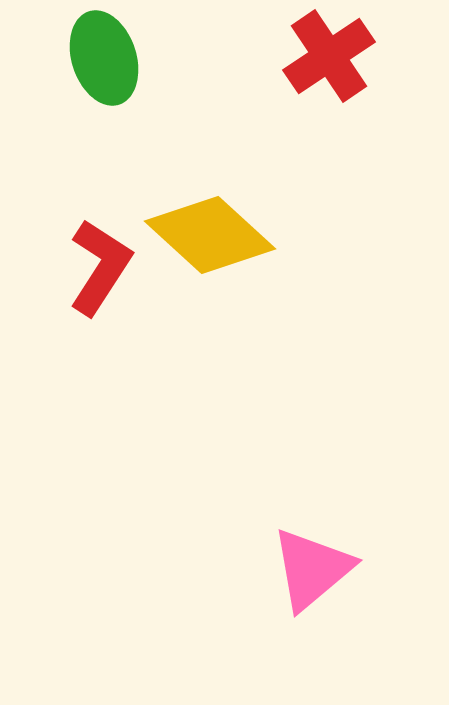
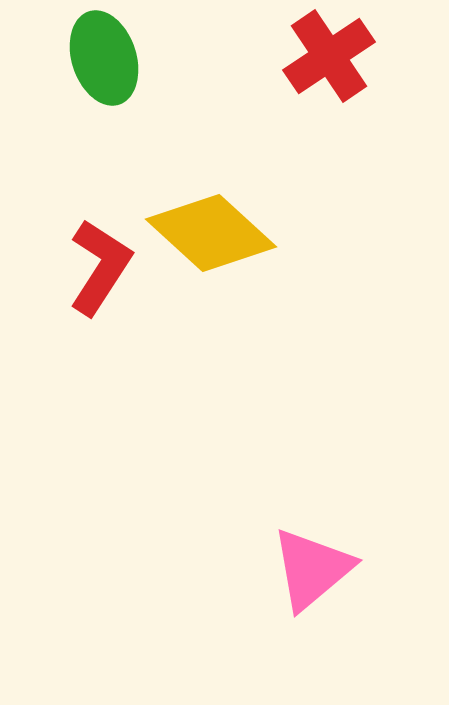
yellow diamond: moved 1 px right, 2 px up
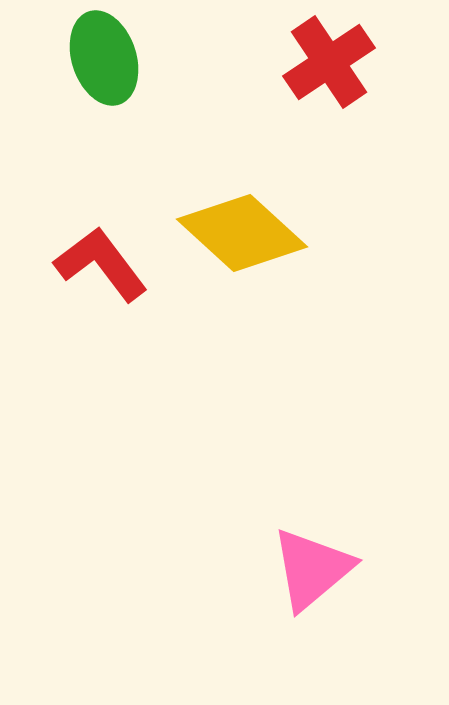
red cross: moved 6 px down
yellow diamond: moved 31 px right
red L-shape: moved 1 px right, 3 px up; rotated 70 degrees counterclockwise
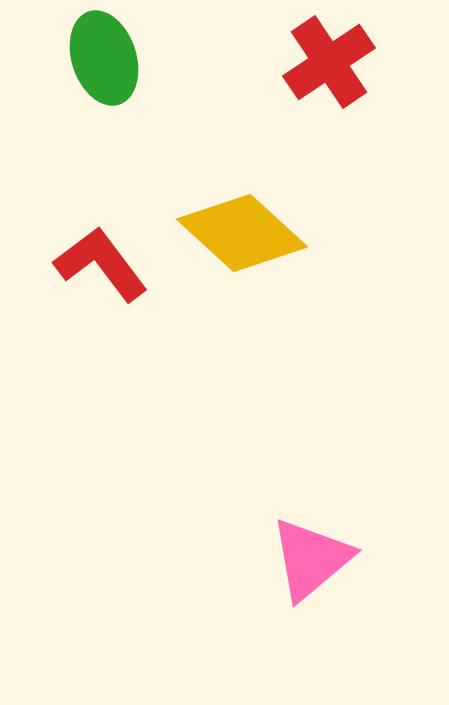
pink triangle: moved 1 px left, 10 px up
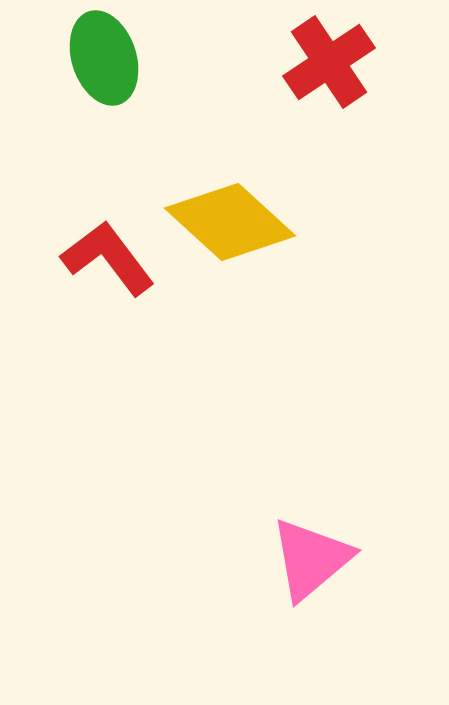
yellow diamond: moved 12 px left, 11 px up
red L-shape: moved 7 px right, 6 px up
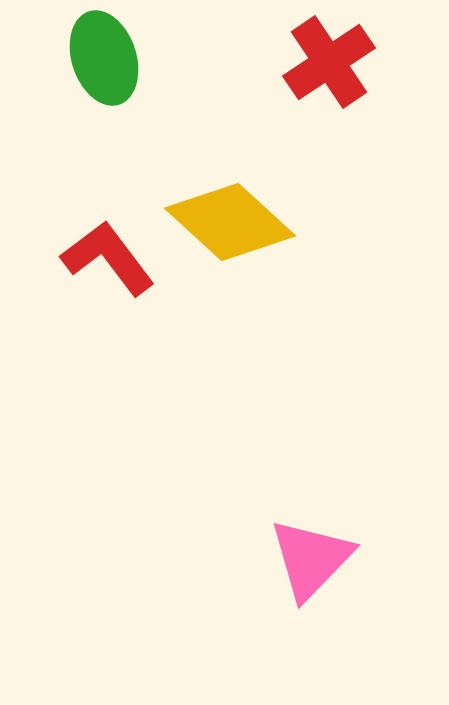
pink triangle: rotated 6 degrees counterclockwise
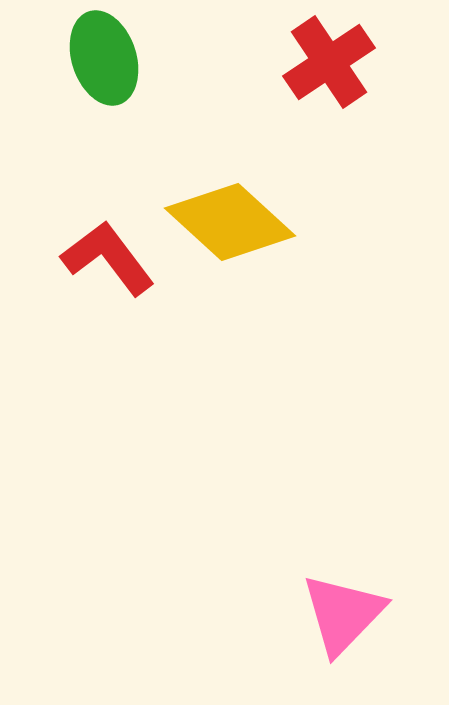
pink triangle: moved 32 px right, 55 px down
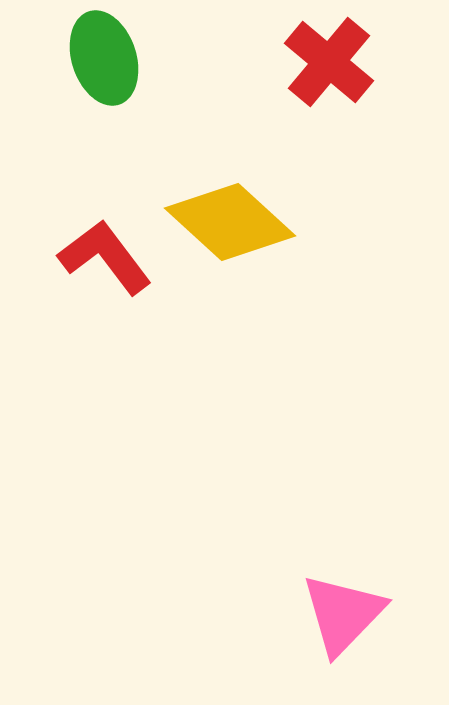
red cross: rotated 16 degrees counterclockwise
red L-shape: moved 3 px left, 1 px up
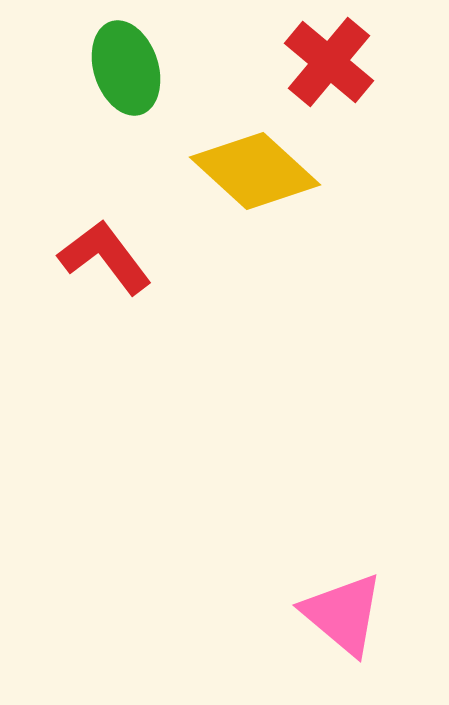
green ellipse: moved 22 px right, 10 px down
yellow diamond: moved 25 px right, 51 px up
pink triangle: rotated 34 degrees counterclockwise
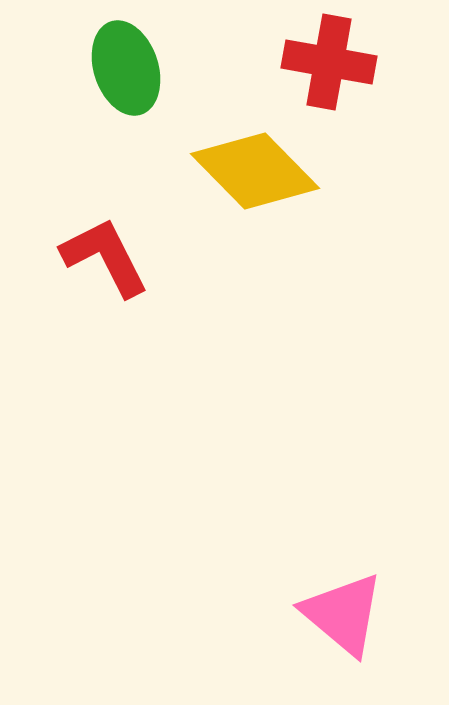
red cross: rotated 30 degrees counterclockwise
yellow diamond: rotated 3 degrees clockwise
red L-shape: rotated 10 degrees clockwise
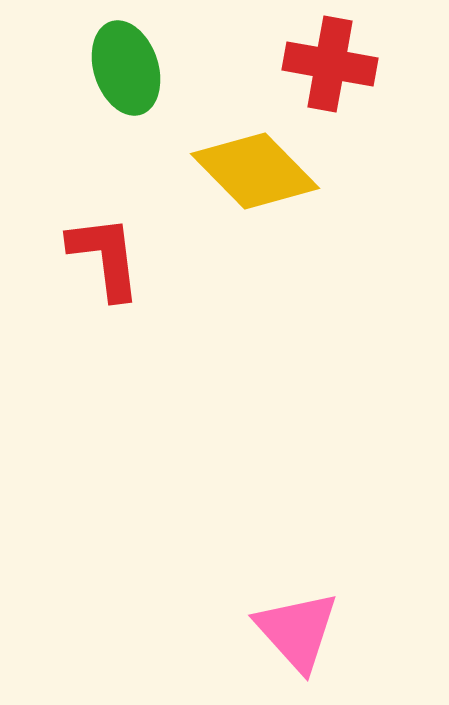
red cross: moved 1 px right, 2 px down
red L-shape: rotated 20 degrees clockwise
pink triangle: moved 46 px left, 17 px down; rotated 8 degrees clockwise
